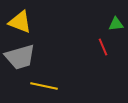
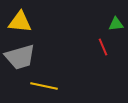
yellow triangle: rotated 15 degrees counterclockwise
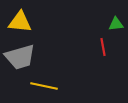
red line: rotated 12 degrees clockwise
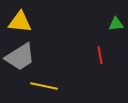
red line: moved 3 px left, 8 px down
gray trapezoid: rotated 16 degrees counterclockwise
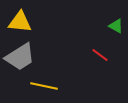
green triangle: moved 2 px down; rotated 35 degrees clockwise
red line: rotated 42 degrees counterclockwise
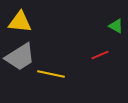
red line: rotated 60 degrees counterclockwise
yellow line: moved 7 px right, 12 px up
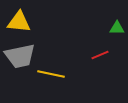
yellow triangle: moved 1 px left
green triangle: moved 1 px right, 2 px down; rotated 28 degrees counterclockwise
gray trapezoid: moved 1 px up; rotated 20 degrees clockwise
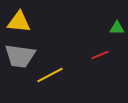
gray trapezoid: rotated 20 degrees clockwise
yellow line: moved 1 px left, 1 px down; rotated 40 degrees counterclockwise
